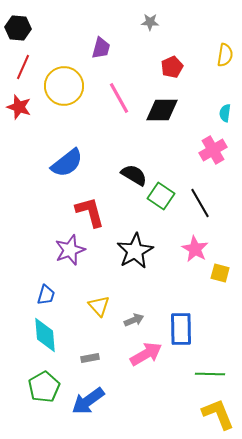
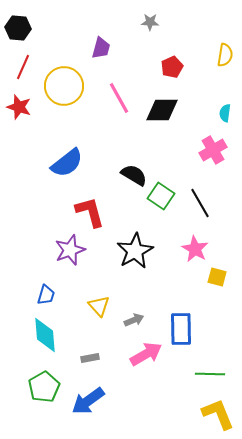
yellow square: moved 3 px left, 4 px down
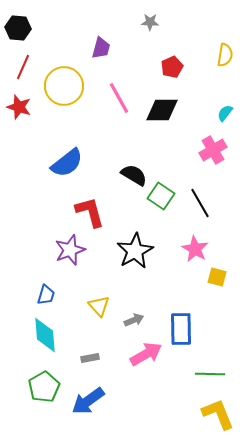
cyan semicircle: rotated 30 degrees clockwise
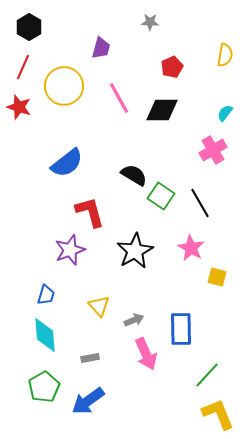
black hexagon: moved 11 px right, 1 px up; rotated 25 degrees clockwise
pink star: moved 4 px left, 1 px up
pink arrow: rotated 96 degrees clockwise
green line: moved 3 px left, 1 px down; rotated 48 degrees counterclockwise
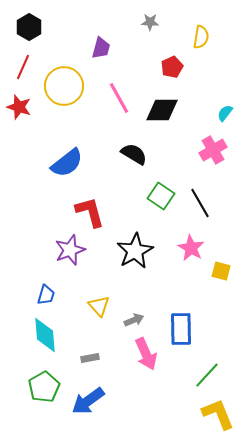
yellow semicircle: moved 24 px left, 18 px up
black semicircle: moved 21 px up
yellow square: moved 4 px right, 6 px up
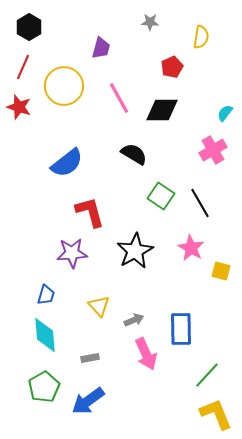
purple star: moved 2 px right, 3 px down; rotated 16 degrees clockwise
yellow L-shape: moved 2 px left
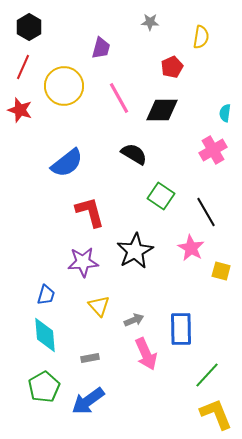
red star: moved 1 px right, 3 px down
cyan semicircle: rotated 30 degrees counterclockwise
black line: moved 6 px right, 9 px down
purple star: moved 11 px right, 9 px down
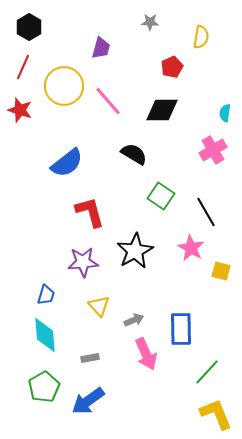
pink line: moved 11 px left, 3 px down; rotated 12 degrees counterclockwise
green line: moved 3 px up
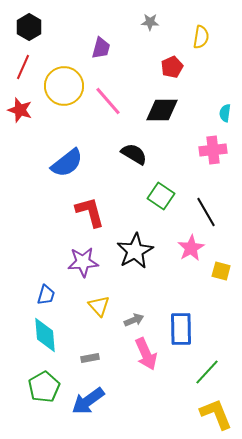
pink cross: rotated 24 degrees clockwise
pink star: rotated 12 degrees clockwise
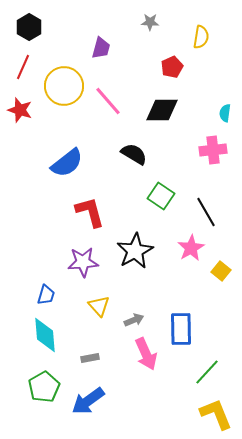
yellow square: rotated 24 degrees clockwise
